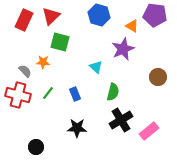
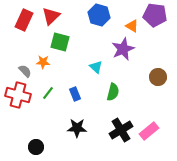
black cross: moved 10 px down
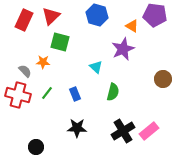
blue hexagon: moved 2 px left
brown circle: moved 5 px right, 2 px down
green line: moved 1 px left
black cross: moved 2 px right, 1 px down
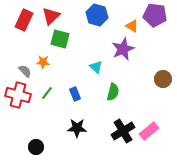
green square: moved 3 px up
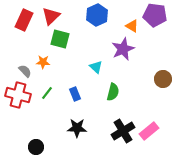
blue hexagon: rotated 20 degrees clockwise
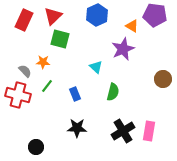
red triangle: moved 2 px right
green line: moved 7 px up
pink rectangle: rotated 42 degrees counterclockwise
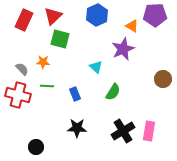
purple pentagon: rotated 10 degrees counterclockwise
gray semicircle: moved 3 px left, 2 px up
green line: rotated 56 degrees clockwise
green semicircle: rotated 18 degrees clockwise
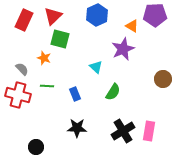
orange star: moved 1 px right, 4 px up; rotated 16 degrees clockwise
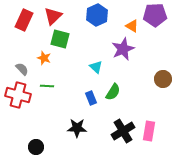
blue rectangle: moved 16 px right, 4 px down
